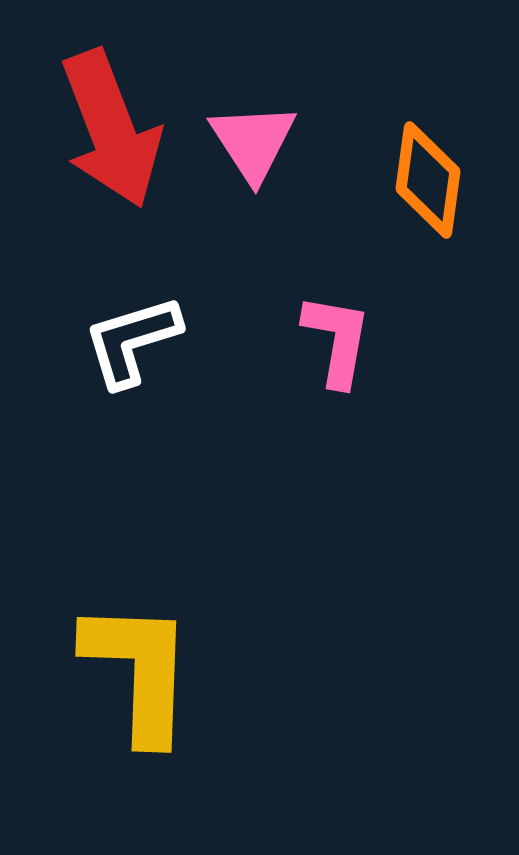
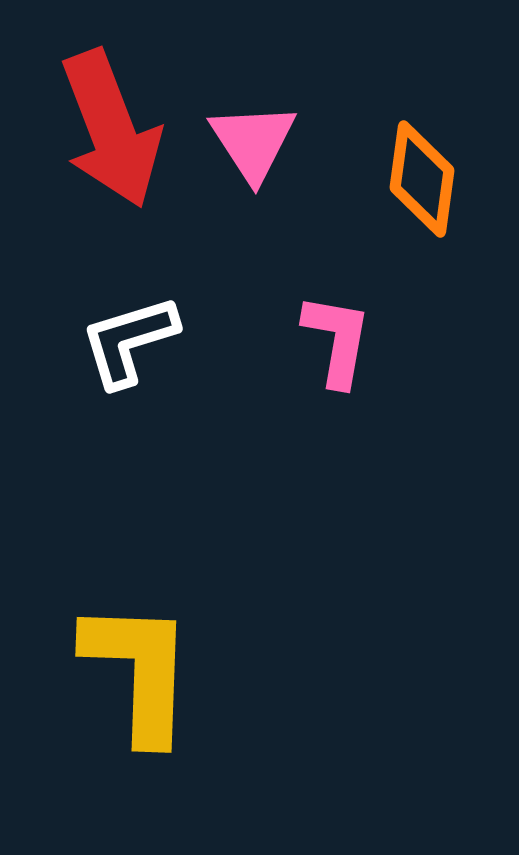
orange diamond: moved 6 px left, 1 px up
white L-shape: moved 3 px left
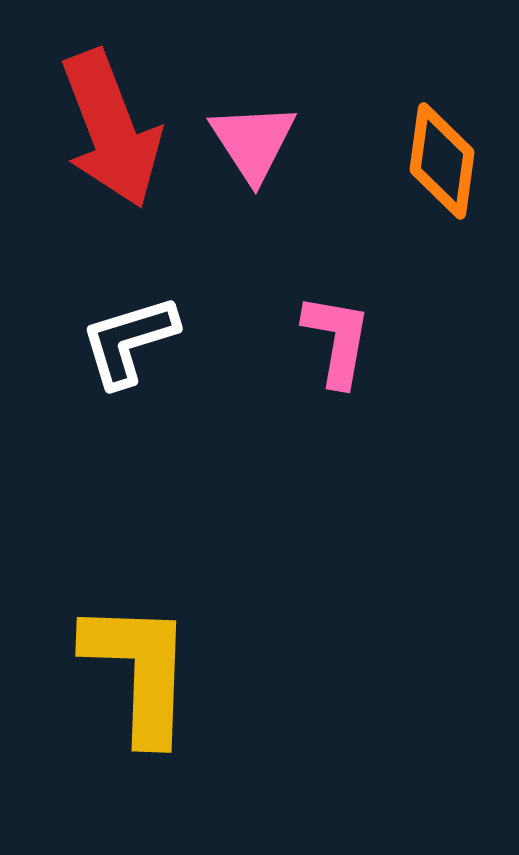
orange diamond: moved 20 px right, 18 px up
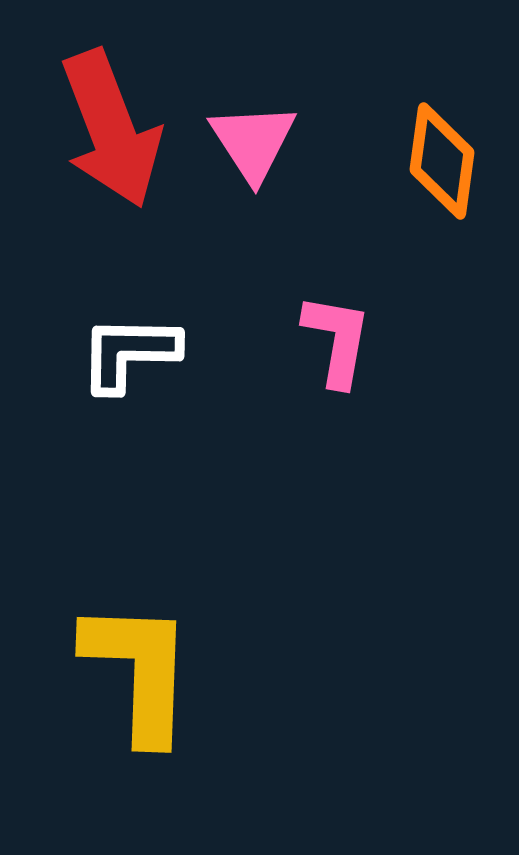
white L-shape: moved 12 px down; rotated 18 degrees clockwise
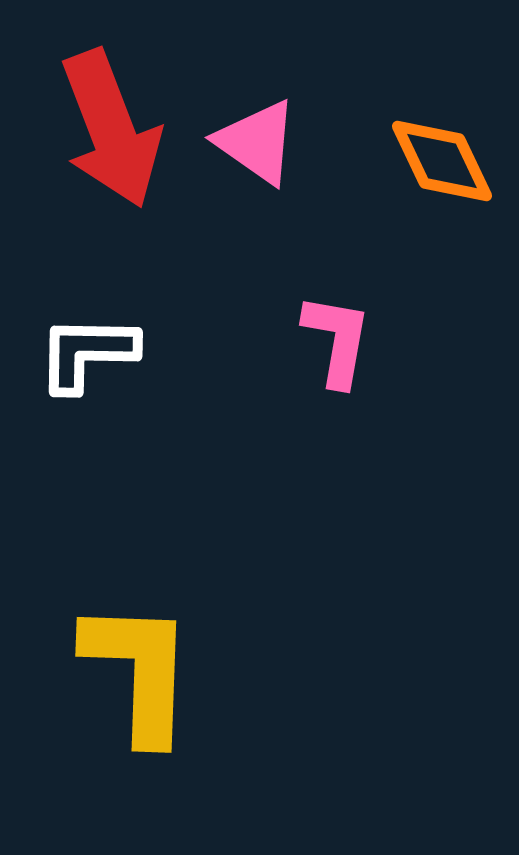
pink triangle: moved 4 px right; rotated 22 degrees counterclockwise
orange diamond: rotated 33 degrees counterclockwise
white L-shape: moved 42 px left
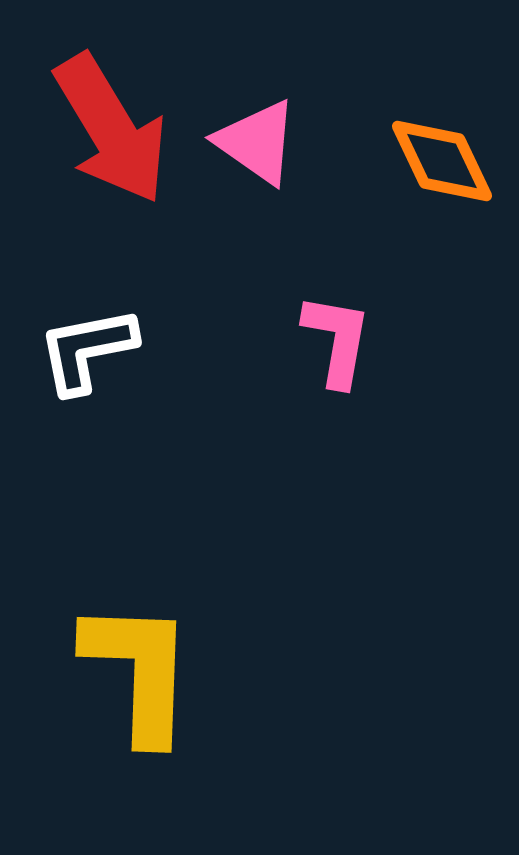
red arrow: rotated 10 degrees counterclockwise
white L-shape: moved 3 px up; rotated 12 degrees counterclockwise
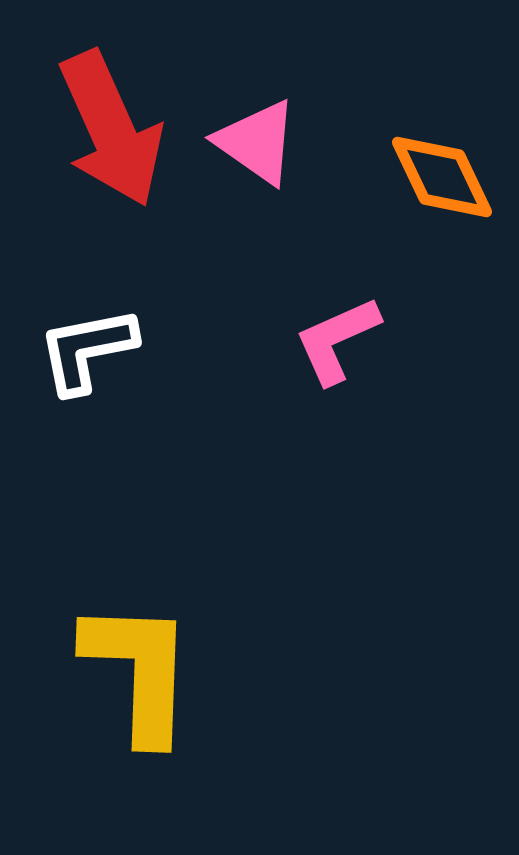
red arrow: rotated 7 degrees clockwise
orange diamond: moved 16 px down
pink L-shape: rotated 124 degrees counterclockwise
